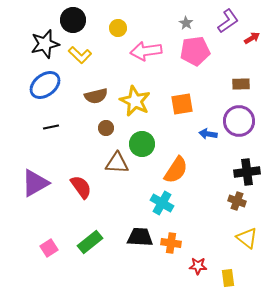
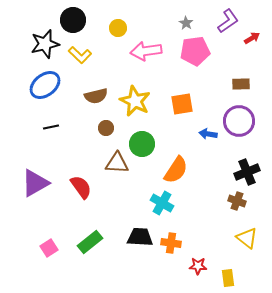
black cross: rotated 15 degrees counterclockwise
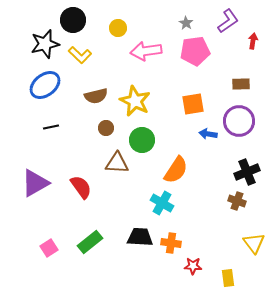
red arrow: moved 1 px right, 3 px down; rotated 49 degrees counterclockwise
orange square: moved 11 px right
green circle: moved 4 px up
yellow triangle: moved 7 px right, 5 px down; rotated 15 degrees clockwise
red star: moved 5 px left
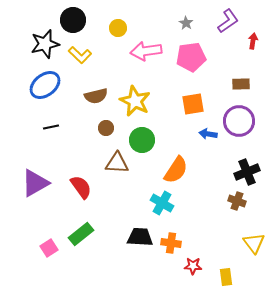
pink pentagon: moved 4 px left, 6 px down
green rectangle: moved 9 px left, 8 px up
yellow rectangle: moved 2 px left, 1 px up
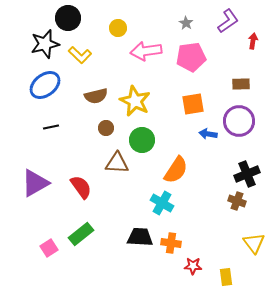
black circle: moved 5 px left, 2 px up
black cross: moved 2 px down
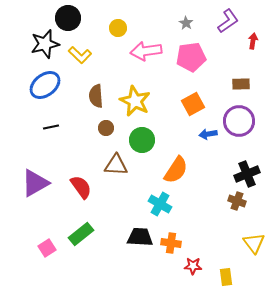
brown semicircle: rotated 100 degrees clockwise
orange square: rotated 20 degrees counterclockwise
blue arrow: rotated 18 degrees counterclockwise
brown triangle: moved 1 px left, 2 px down
cyan cross: moved 2 px left, 1 px down
pink square: moved 2 px left
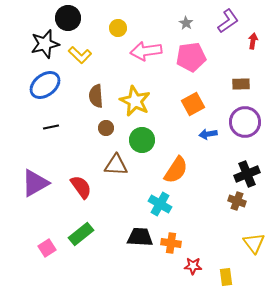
purple circle: moved 6 px right, 1 px down
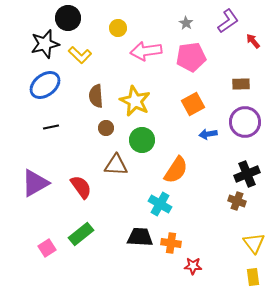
red arrow: rotated 49 degrees counterclockwise
yellow rectangle: moved 27 px right
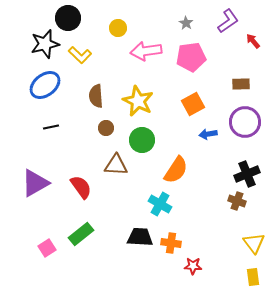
yellow star: moved 3 px right
